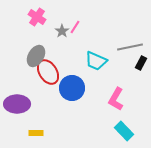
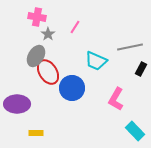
pink cross: rotated 24 degrees counterclockwise
gray star: moved 14 px left, 3 px down
black rectangle: moved 6 px down
cyan rectangle: moved 11 px right
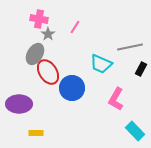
pink cross: moved 2 px right, 2 px down
gray ellipse: moved 1 px left, 2 px up
cyan trapezoid: moved 5 px right, 3 px down
purple ellipse: moved 2 px right
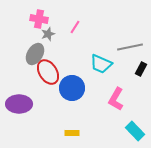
gray star: rotated 16 degrees clockwise
yellow rectangle: moved 36 px right
